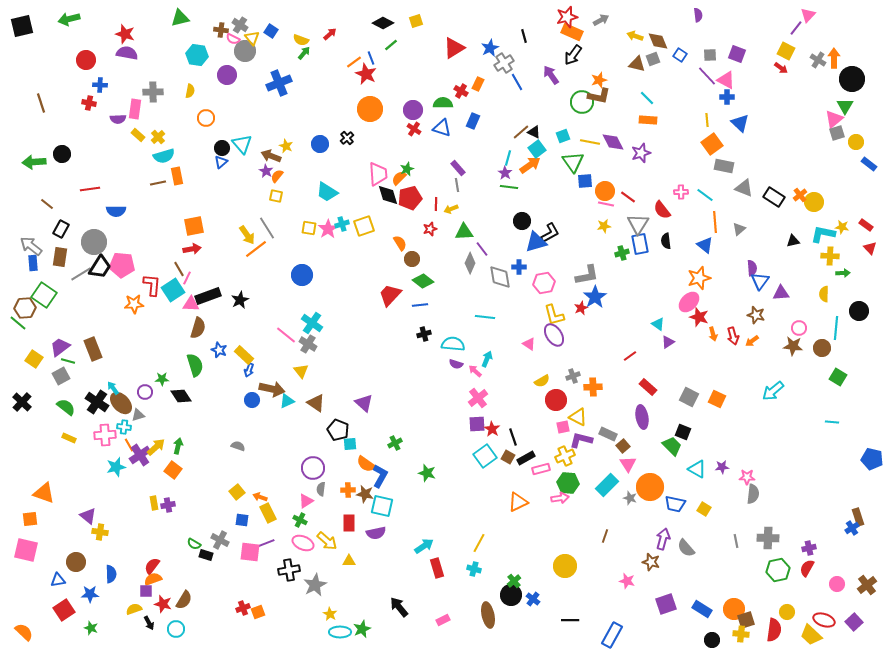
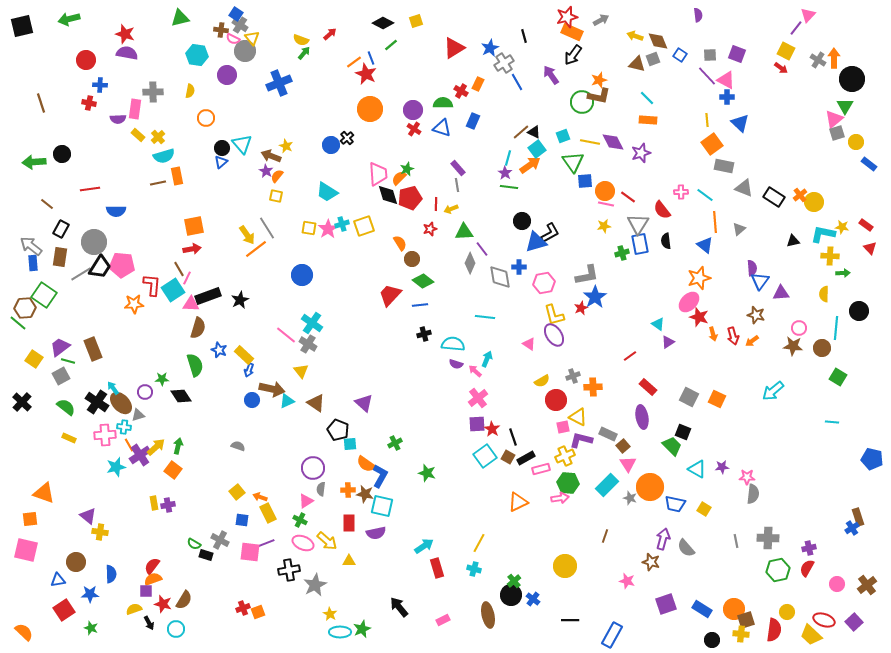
blue square at (271, 31): moved 35 px left, 17 px up
blue circle at (320, 144): moved 11 px right, 1 px down
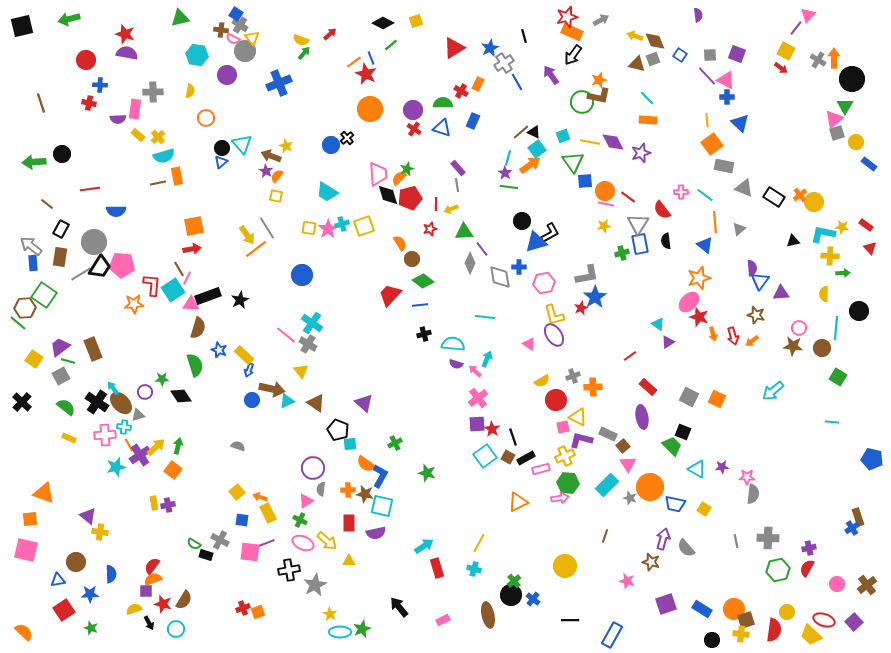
brown diamond at (658, 41): moved 3 px left
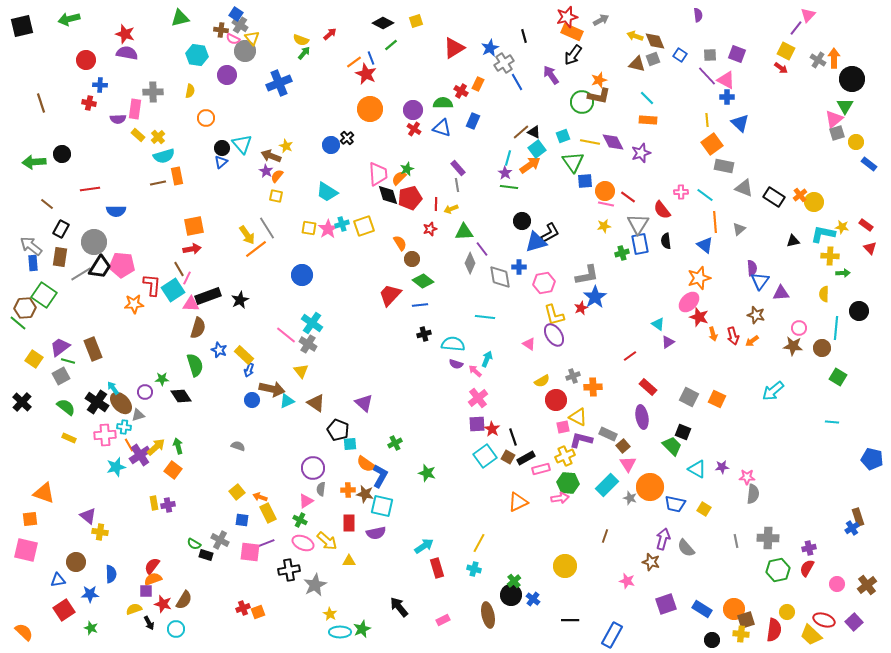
green arrow at (178, 446): rotated 28 degrees counterclockwise
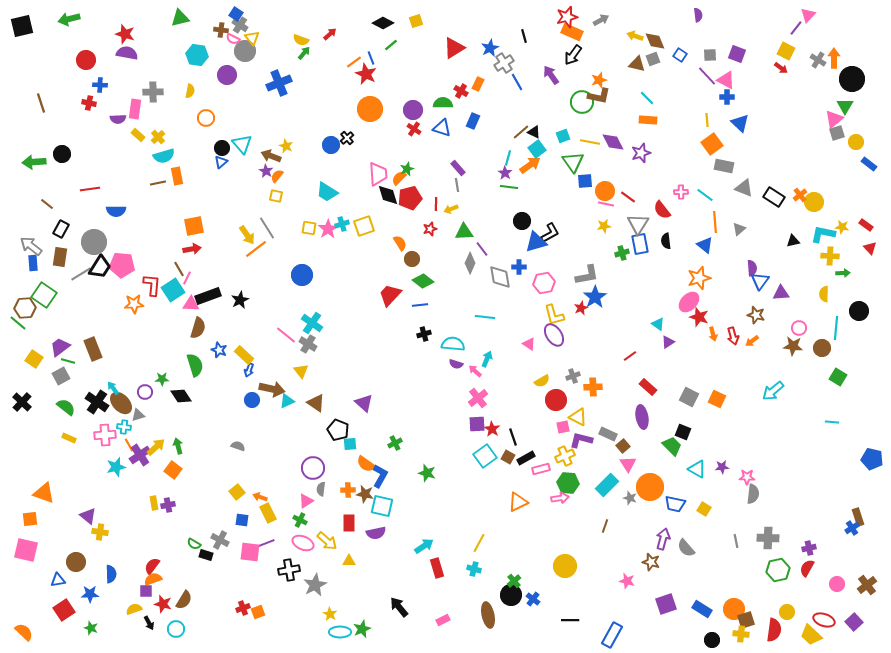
brown line at (605, 536): moved 10 px up
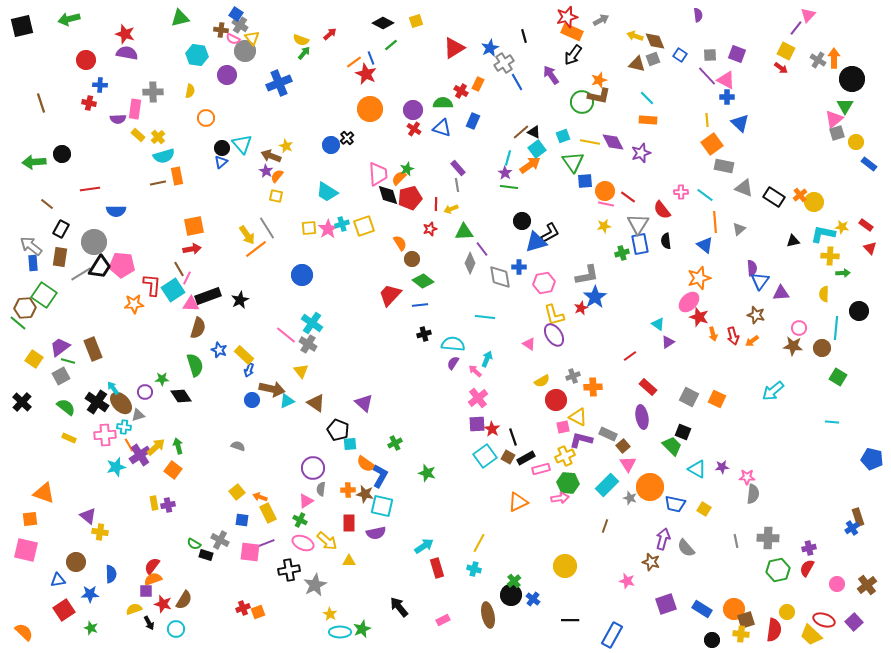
yellow square at (309, 228): rotated 14 degrees counterclockwise
purple semicircle at (456, 364): moved 3 px left, 1 px up; rotated 104 degrees clockwise
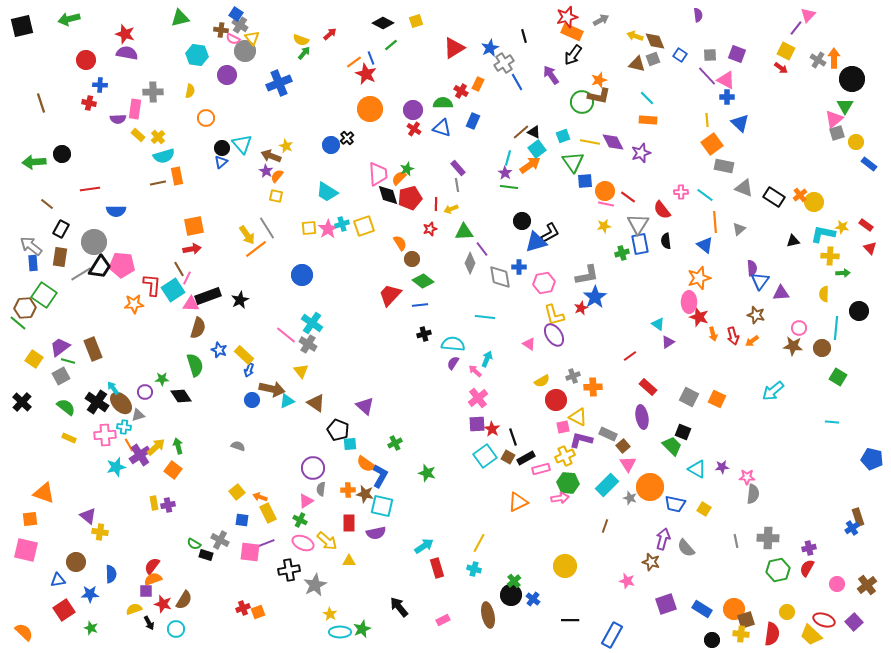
pink ellipse at (689, 302): rotated 45 degrees counterclockwise
purple triangle at (364, 403): moved 1 px right, 3 px down
red semicircle at (774, 630): moved 2 px left, 4 px down
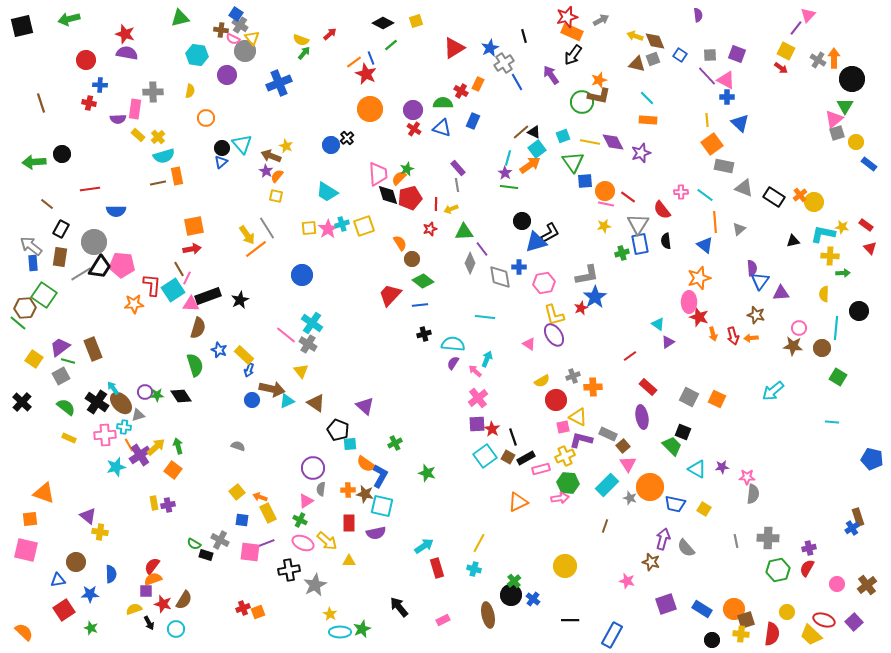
orange arrow at (752, 341): moved 1 px left, 3 px up; rotated 32 degrees clockwise
green star at (162, 379): moved 5 px left, 16 px down
